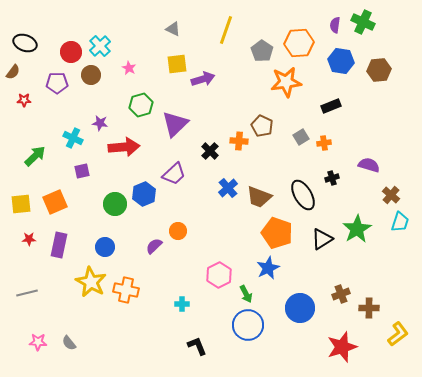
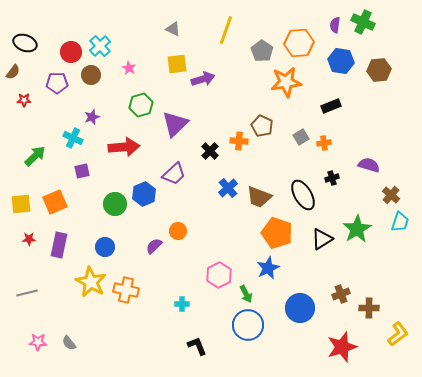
purple star at (100, 123): moved 8 px left, 6 px up; rotated 28 degrees counterclockwise
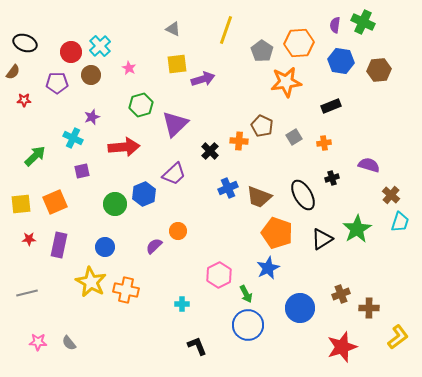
gray square at (301, 137): moved 7 px left
blue cross at (228, 188): rotated 18 degrees clockwise
yellow L-shape at (398, 334): moved 3 px down
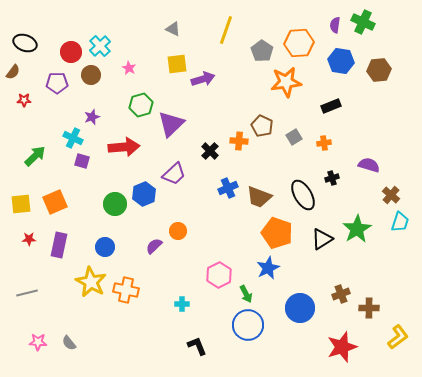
purple triangle at (175, 124): moved 4 px left
purple square at (82, 171): moved 10 px up; rotated 28 degrees clockwise
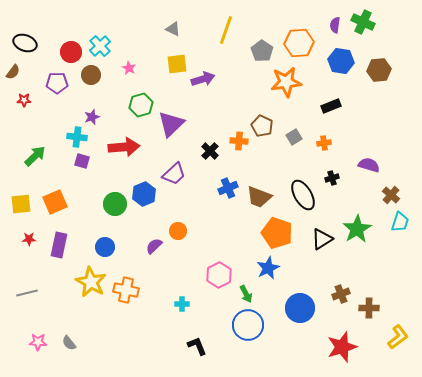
cyan cross at (73, 138): moved 4 px right, 1 px up; rotated 18 degrees counterclockwise
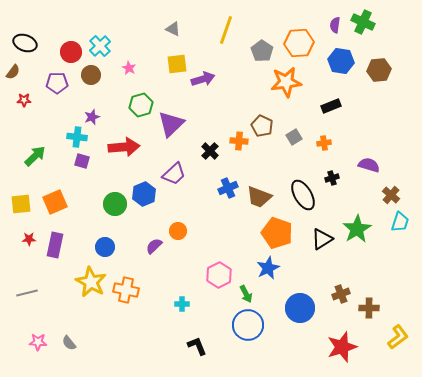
purple rectangle at (59, 245): moved 4 px left
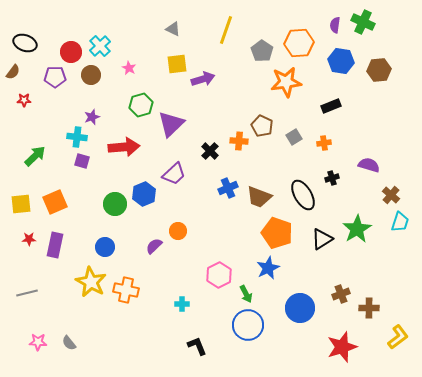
purple pentagon at (57, 83): moved 2 px left, 6 px up
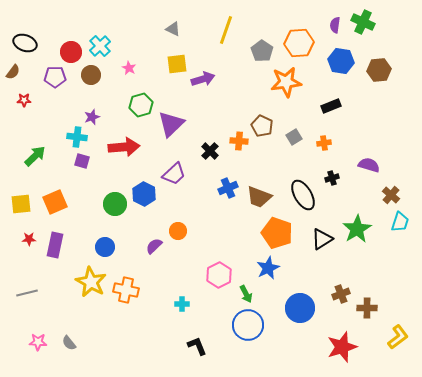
blue hexagon at (144, 194): rotated 10 degrees counterclockwise
brown cross at (369, 308): moved 2 px left
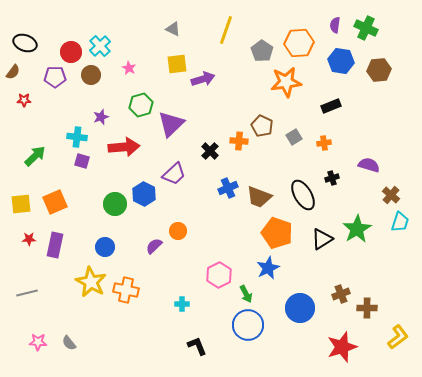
green cross at (363, 22): moved 3 px right, 6 px down
purple star at (92, 117): moved 9 px right
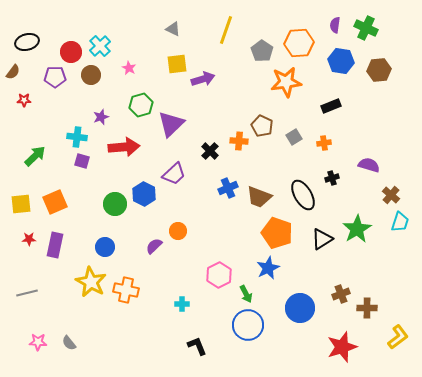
black ellipse at (25, 43): moved 2 px right, 1 px up; rotated 35 degrees counterclockwise
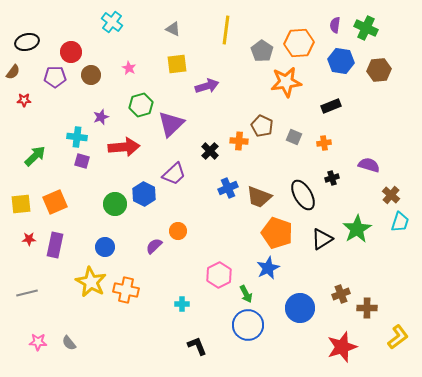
yellow line at (226, 30): rotated 12 degrees counterclockwise
cyan cross at (100, 46): moved 12 px right, 24 px up; rotated 10 degrees counterclockwise
purple arrow at (203, 79): moved 4 px right, 7 px down
gray square at (294, 137): rotated 35 degrees counterclockwise
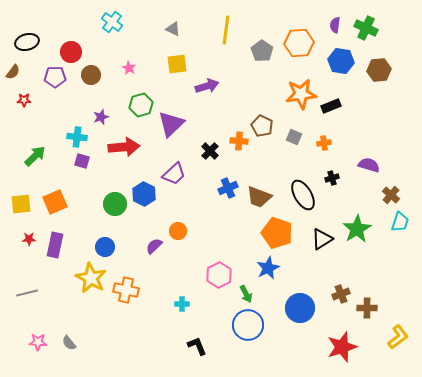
orange star at (286, 82): moved 15 px right, 12 px down
yellow star at (91, 282): moved 4 px up
